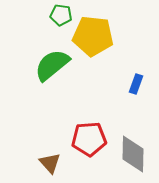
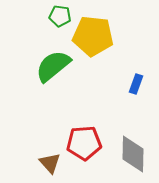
green pentagon: moved 1 px left, 1 px down
green semicircle: moved 1 px right, 1 px down
red pentagon: moved 5 px left, 4 px down
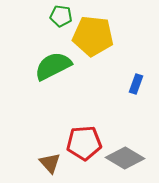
green pentagon: moved 1 px right
green semicircle: rotated 12 degrees clockwise
gray diamond: moved 8 px left, 4 px down; rotated 60 degrees counterclockwise
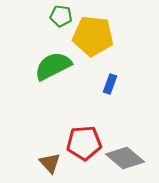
blue rectangle: moved 26 px left
gray diamond: rotated 9 degrees clockwise
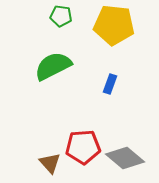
yellow pentagon: moved 21 px right, 11 px up
red pentagon: moved 1 px left, 4 px down
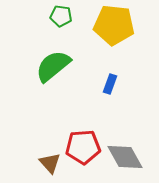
green semicircle: rotated 12 degrees counterclockwise
gray diamond: moved 1 px up; rotated 21 degrees clockwise
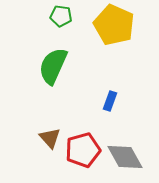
yellow pentagon: rotated 18 degrees clockwise
green semicircle: rotated 27 degrees counterclockwise
blue rectangle: moved 17 px down
red pentagon: moved 3 px down; rotated 12 degrees counterclockwise
brown triangle: moved 25 px up
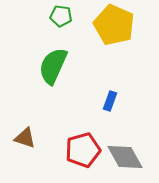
brown triangle: moved 25 px left; rotated 30 degrees counterclockwise
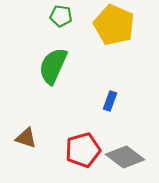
brown triangle: moved 1 px right
gray diamond: rotated 24 degrees counterclockwise
